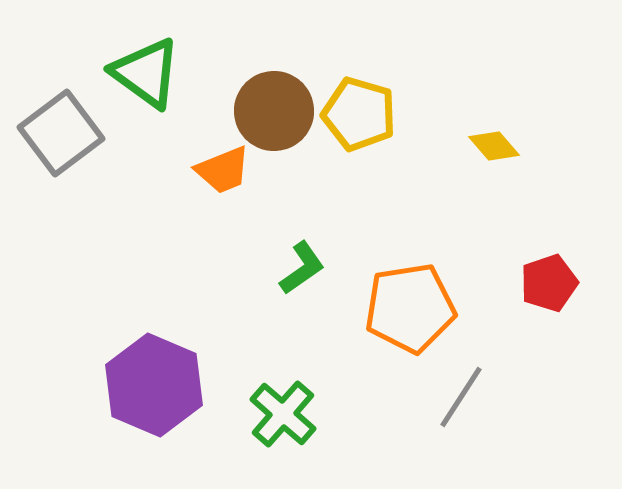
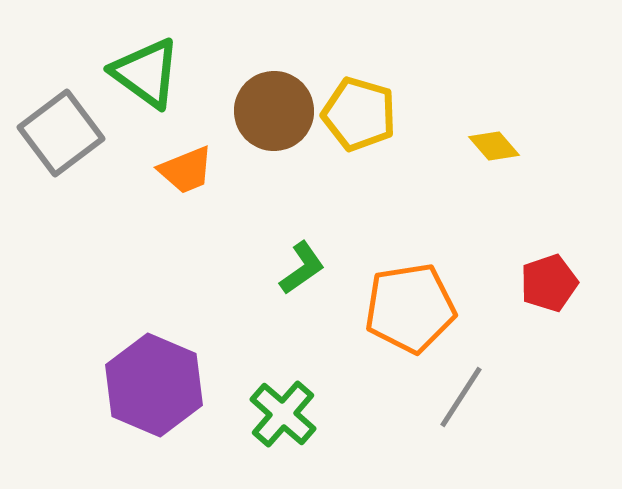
orange trapezoid: moved 37 px left
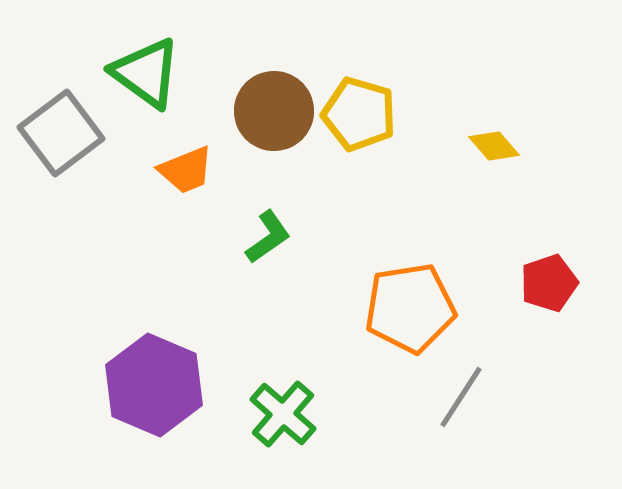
green L-shape: moved 34 px left, 31 px up
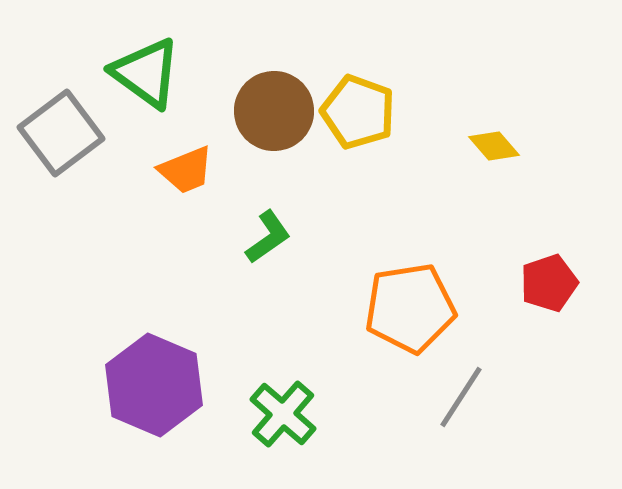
yellow pentagon: moved 1 px left, 2 px up; rotated 4 degrees clockwise
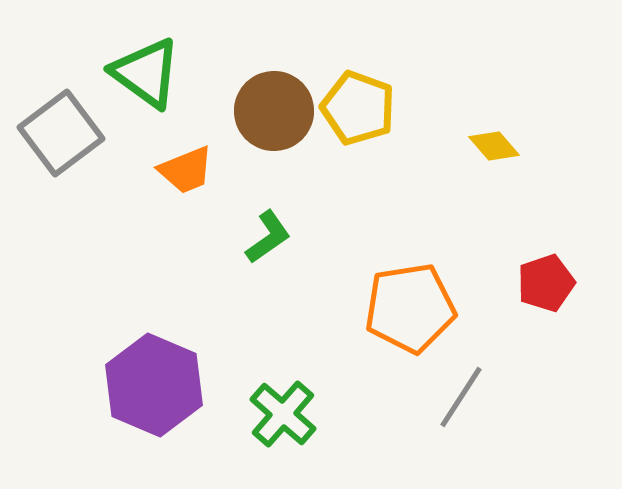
yellow pentagon: moved 4 px up
red pentagon: moved 3 px left
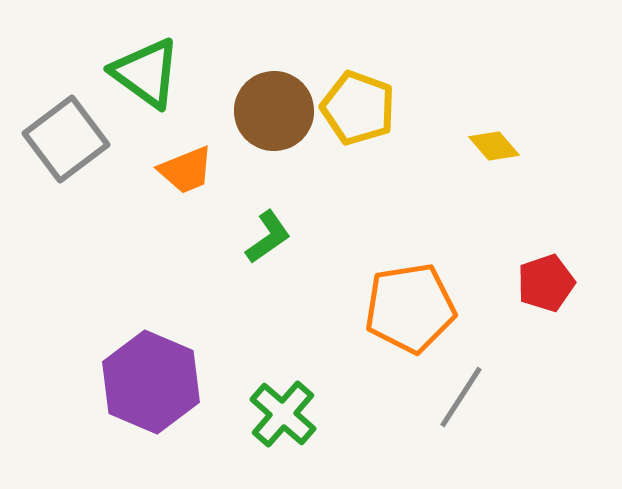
gray square: moved 5 px right, 6 px down
purple hexagon: moved 3 px left, 3 px up
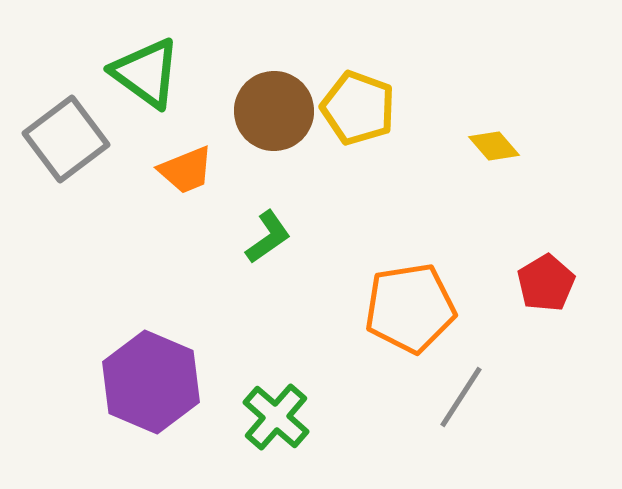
red pentagon: rotated 12 degrees counterclockwise
green cross: moved 7 px left, 3 px down
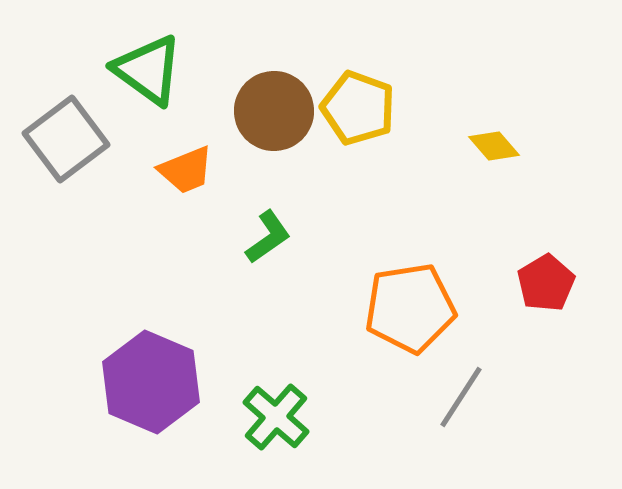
green triangle: moved 2 px right, 3 px up
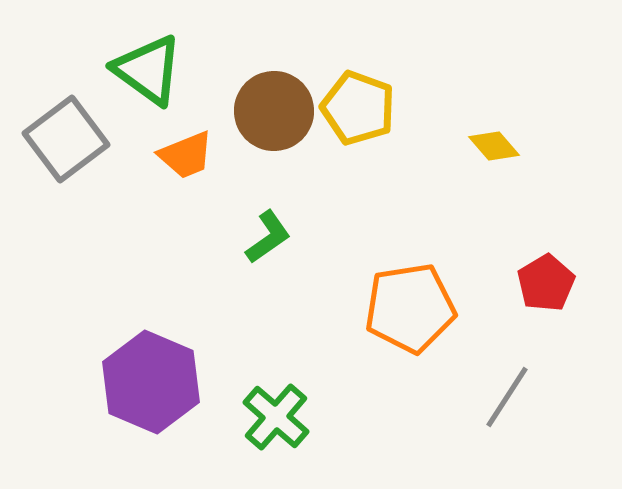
orange trapezoid: moved 15 px up
gray line: moved 46 px right
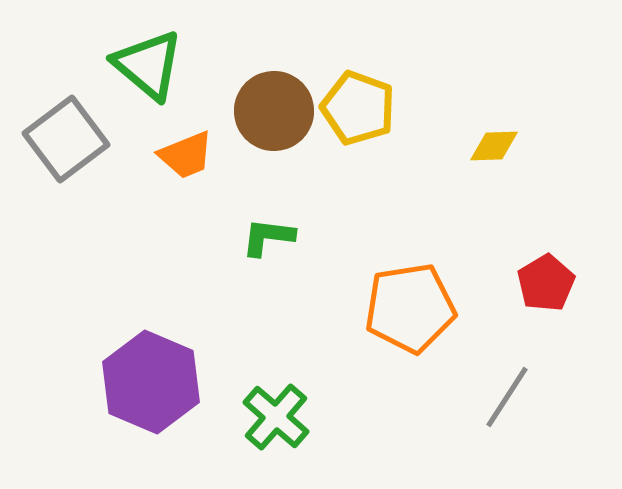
green triangle: moved 5 px up; rotated 4 degrees clockwise
yellow diamond: rotated 51 degrees counterclockwise
green L-shape: rotated 138 degrees counterclockwise
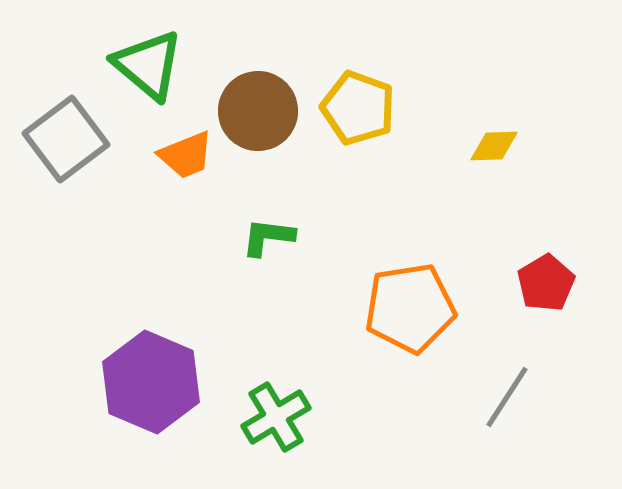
brown circle: moved 16 px left
green cross: rotated 18 degrees clockwise
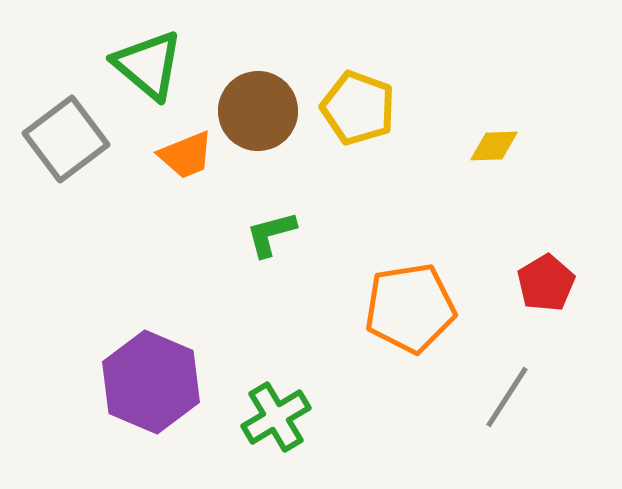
green L-shape: moved 3 px right, 3 px up; rotated 22 degrees counterclockwise
